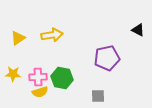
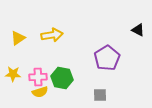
purple pentagon: rotated 20 degrees counterclockwise
gray square: moved 2 px right, 1 px up
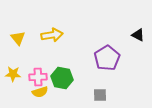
black triangle: moved 5 px down
yellow triangle: rotated 35 degrees counterclockwise
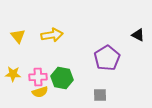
yellow triangle: moved 2 px up
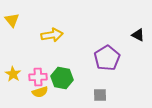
yellow triangle: moved 6 px left, 16 px up
yellow star: rotated 28 degrees clockwise
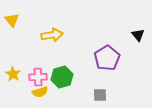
black triangle: rotated 24 degrees clockwise
green hexagon: moved 1 px up; rotated 25 degrees counterclockwise
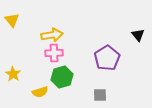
pink cross: moved 16 px right, 24 px up
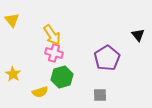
yellow arrow: rotated 65 degrees clockwise
pink cross: rotated 18 degrees clockwise
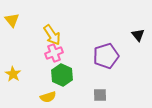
pink cross: rotated 36 degrees counterclockwise
purple pentagon: moved 1 px left, 2 px up; rotated 15 degrees clockwise
green hexagon: moved 2 px up; rotated 20 degrees counterclockwise
yellow semicircle: moved 8 px right, 5 px down
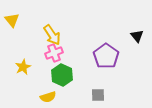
black triangle: moved 1 px left, 1 px down
purple pentagon: rotated 20 degrees counterclockwise
yellow star: moved 10 px right, 7 px up; rotated 14 degrees clockwise
gray square: moved 2 px left
